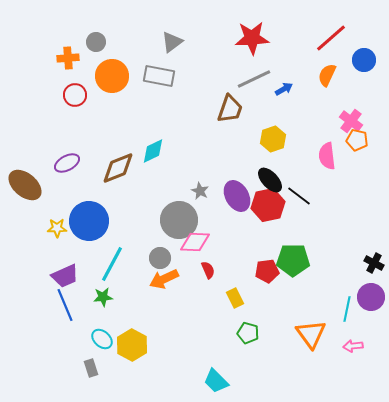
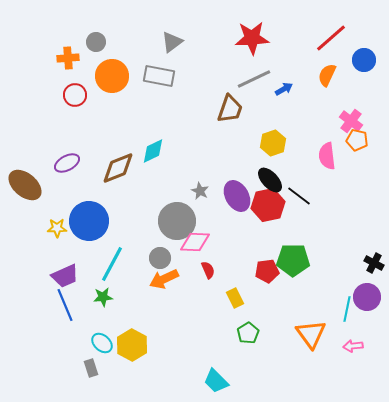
yellow hexagon at (273, 139): moved 4 px down
gray circle at (179, 220): moved 2 px left, 1 px down
purple circle at (371, 297): moved 4 px left
green pentagon at (248, 333): rotated 25 degrees clockwise
cyan ellipse at (102, 339): moved 4 px down
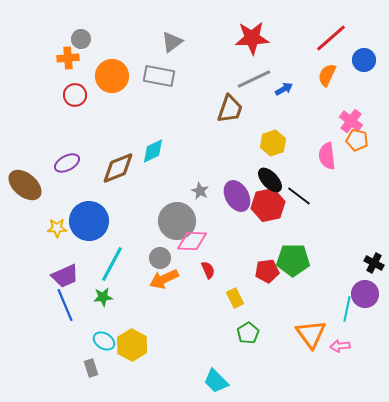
gray circle at (96, 42): moved 15 px left, 3 px up
pink diamond at (195, 242): moved 3 px left, 1 px up
purple circle at (367, 297): moved 2 px left, 3 px up
cyan ellipse at (102, 343): moved 2 px right, 2 px up; rotated 10 degrees counterclockwise
pink arrow at (353, 346): moved 13 px left
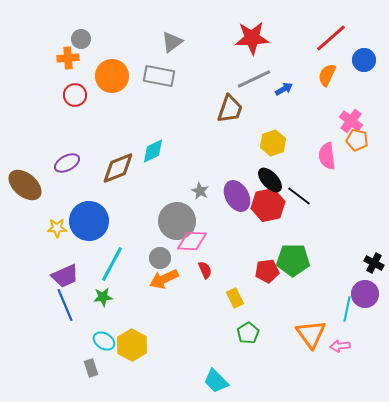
red semicircle at (208, 270): moved 3 px left
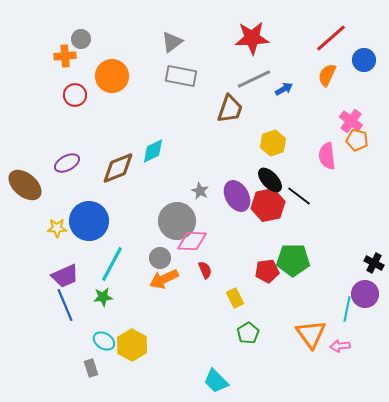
orange cross at (68, 58): moved 3 px left, 2 px up
gray rectangle at (159, 76): moved 22 px right
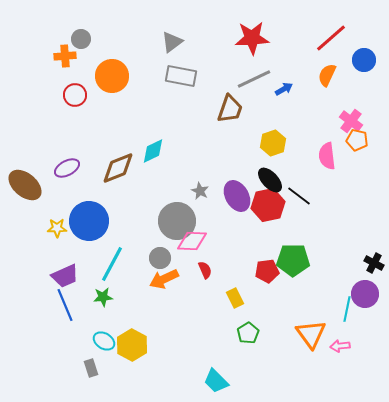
purple ellipse at (67, 163): moved 5 px down
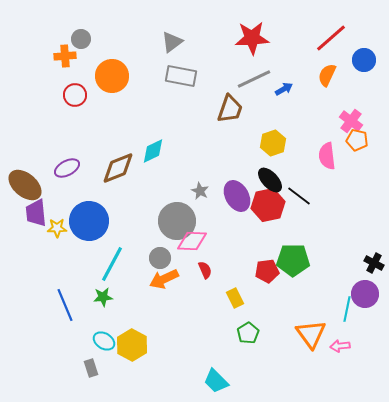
purple trapezoid at (65, 276): moved 29 px left, 63 px up; rotated 108 degrees clockwise
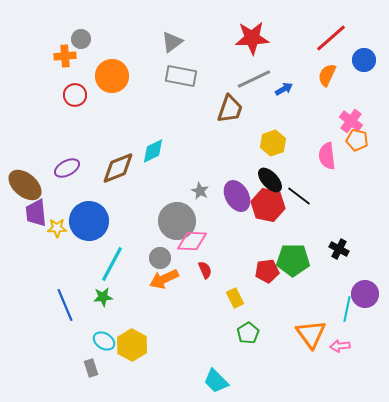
red hexagon at (268, 205): rotated 24 degrees clockwise
black cross at (374, 263): moved 35 px left, 14 px up
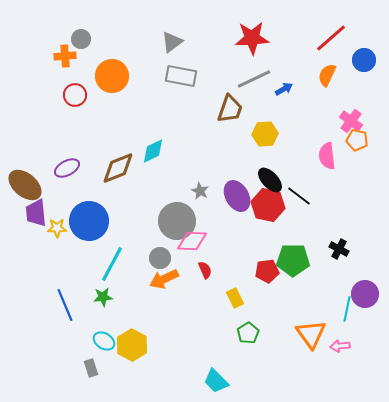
yellow hexagon at (273, 143): moved 8 px left, 9 px up; rotated 15 degrees clockwise
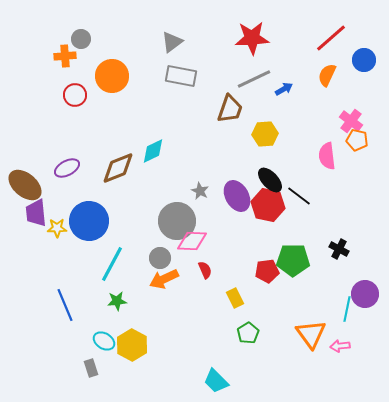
green star at (103, 297): moved 14 px right, 4 px down
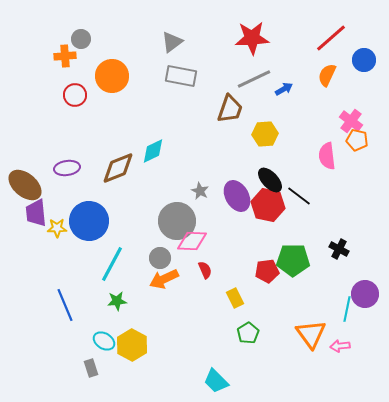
purple ellipse at (67, 168): rotated 20 degrees clockwise
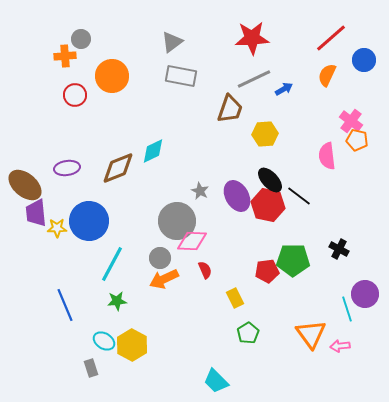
cyan line at (347, 309): rotated 30 degrees counterclockwise
